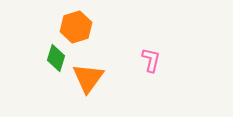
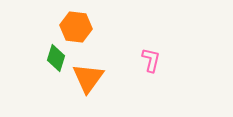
orange hexagon: rotated 24 degrees clockwise
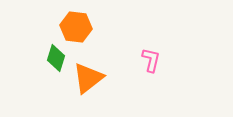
orange triangle: rotated 16 degrees clockwise
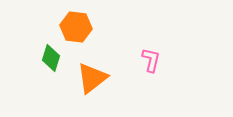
green diamond: moved 5 px left
orange triangle: moved 4 px right
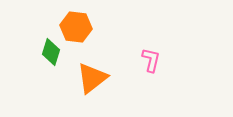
green diamond: moved 6 px up
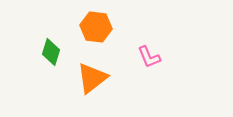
orange hexagon: moved 20 px right
pink L-shape: moved 2 px left, 3 px up; rotated 145 degrees clockwise
